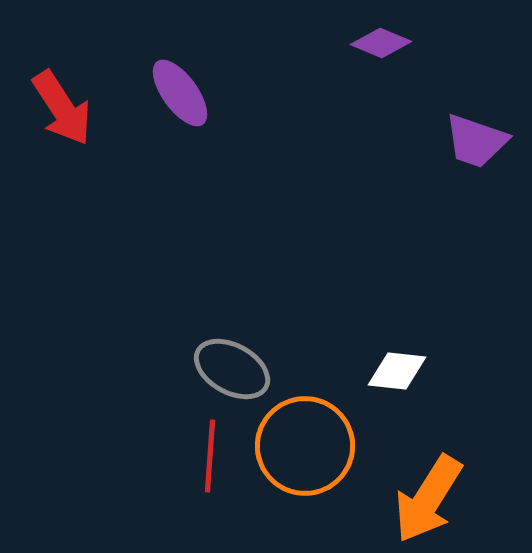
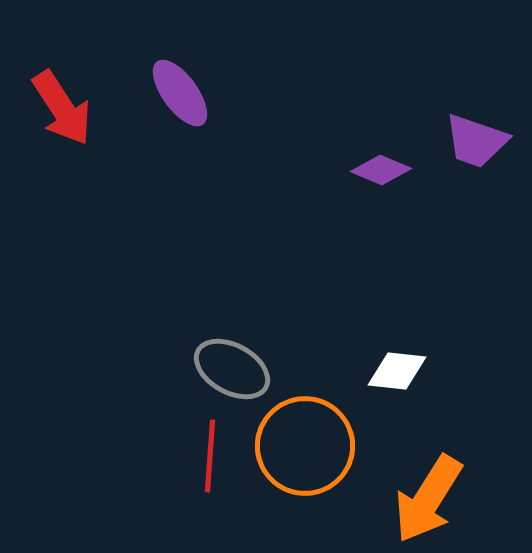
purple diamond: moved 127 px down
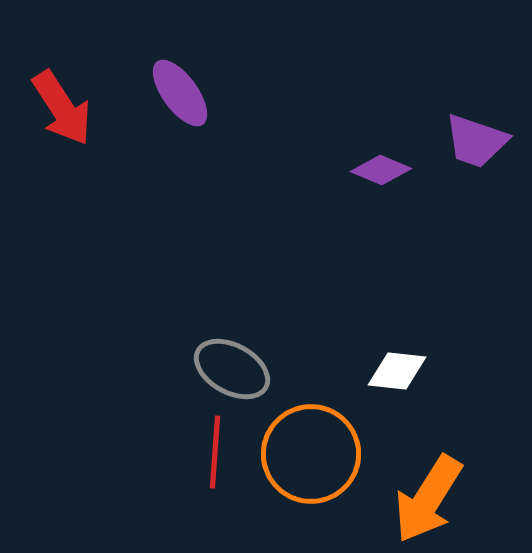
orange circle: moved 6 px right, 8 px down
red line: moved 5 px right, 4 px up
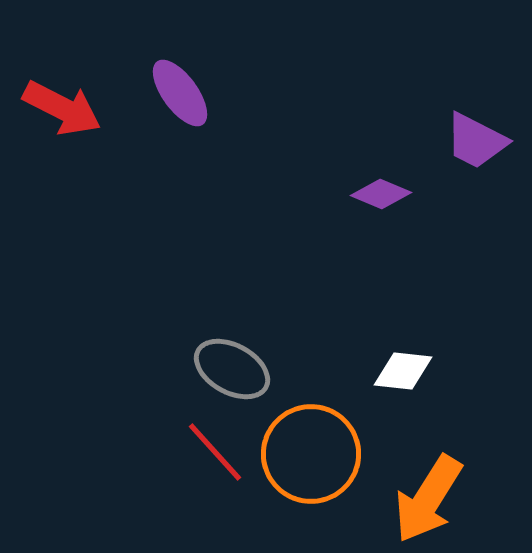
red arrow: rotated 30 degrees counterclockwise
purple trapezoid: rotated 8 degrees clockwise
purple diamond: moved 24 px down
white diamond: moved 6 px right
red line: rotated 46 degrees counterclockwise
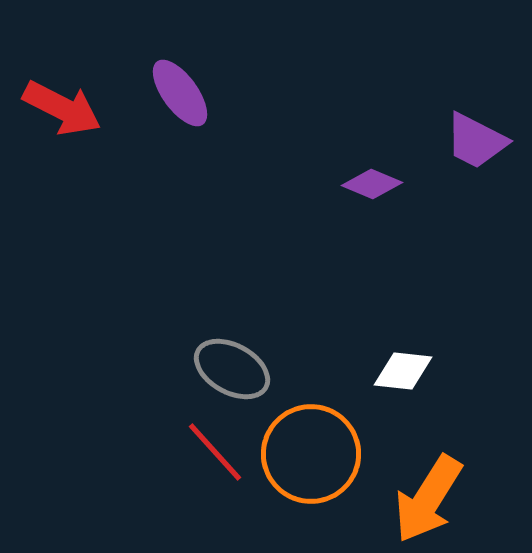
purple diamond: moved 9 px left, 10 px up
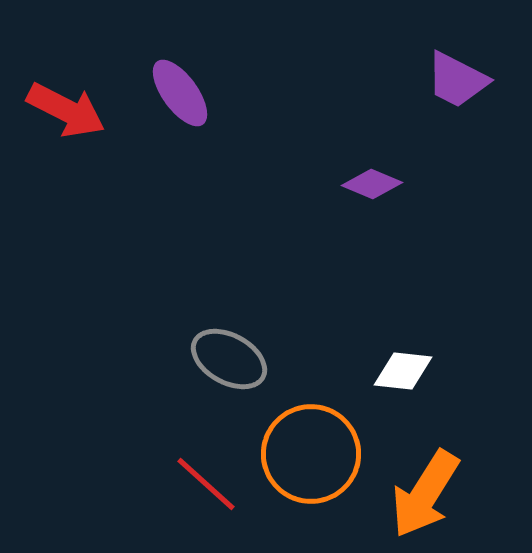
red arrow: moved 4 px right, 2 px down
purple trapezoid: moved 19 px left, 61 px up
gray ellipse: moved 3 px left, 10 px up
red line: moved 9 px left, 32 px down; rotated 6 degrees counterclockwise
orange arrow: moved 3 px left, 5 px up
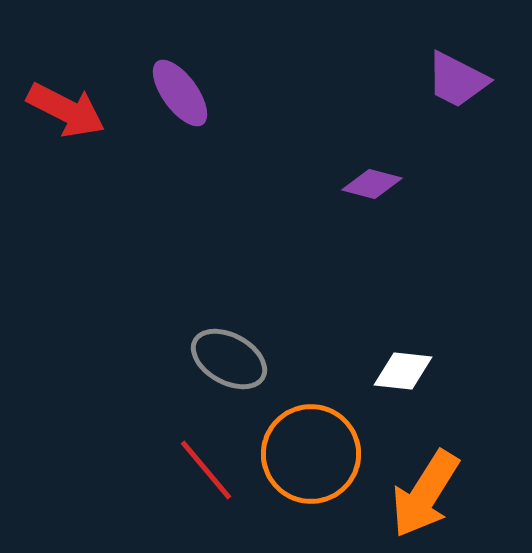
purple diamond: rotated 8 degrees counterclockwise
red line: moved 14 px up; rotated 8 degrees clockwise
